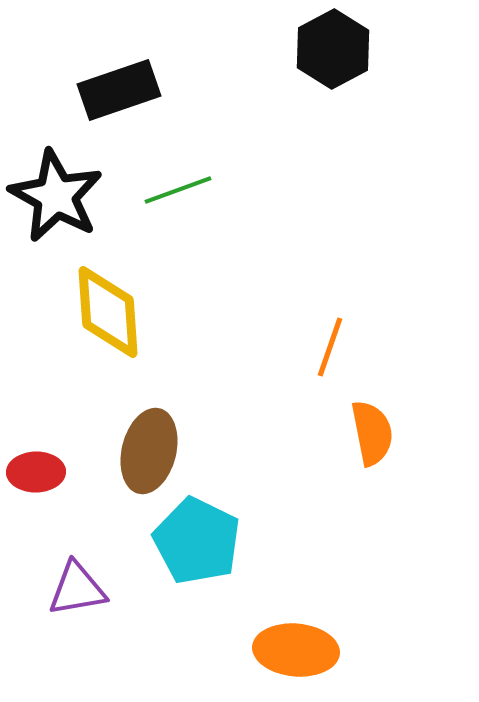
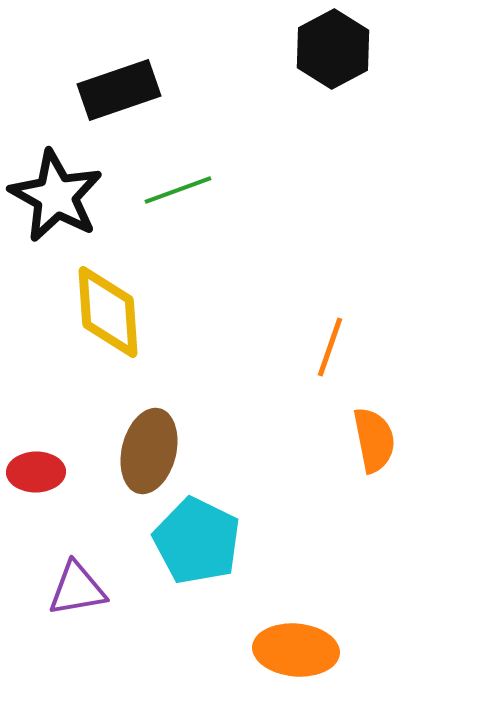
orange semicircle: moved 2 px right, 7 px down
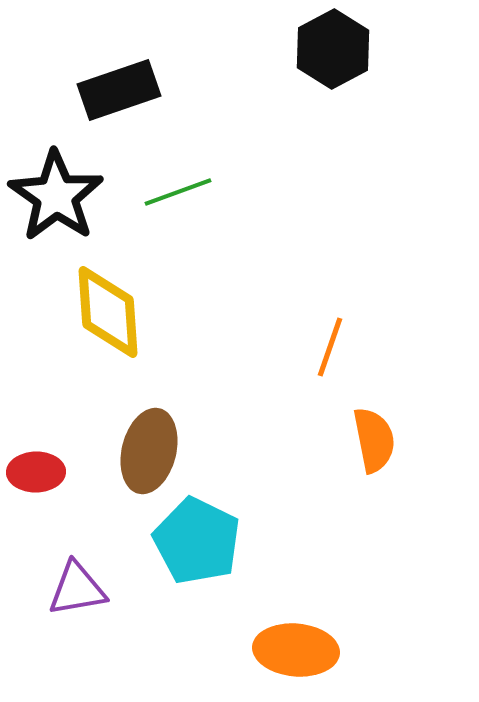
green line: moved 2 px down
black star: rotated 6 degrees clockwise
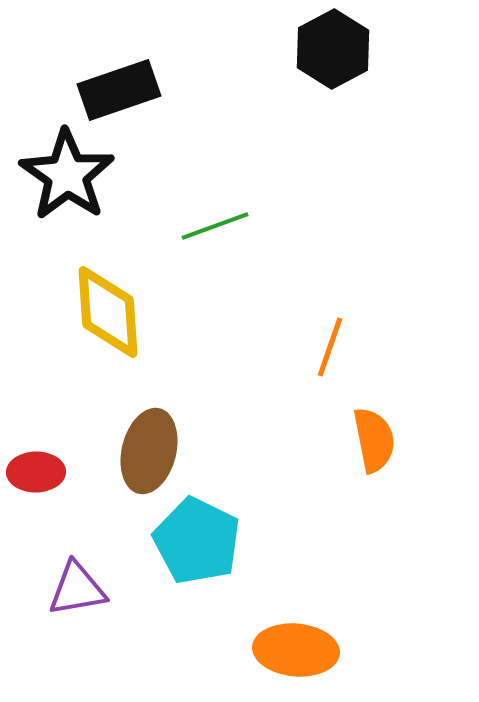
green line: moved 37 px right, 34 px down
black star: moved 11 px right, 21 px up
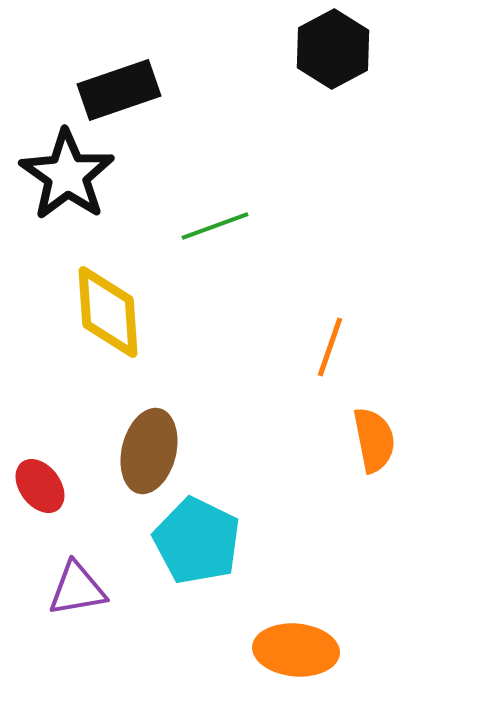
red ellipse: moved 4 px right, 14 px down; rotated 54 degrees clockwise
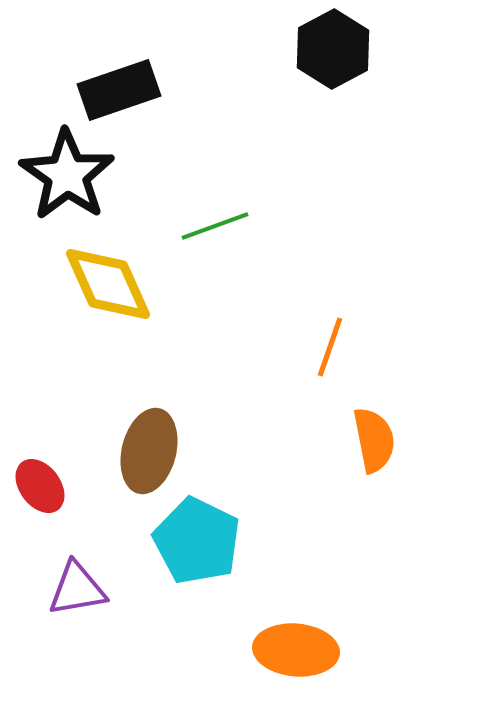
yellow diamond: moved 28 px up; rotated 20 degrees counterclockwise
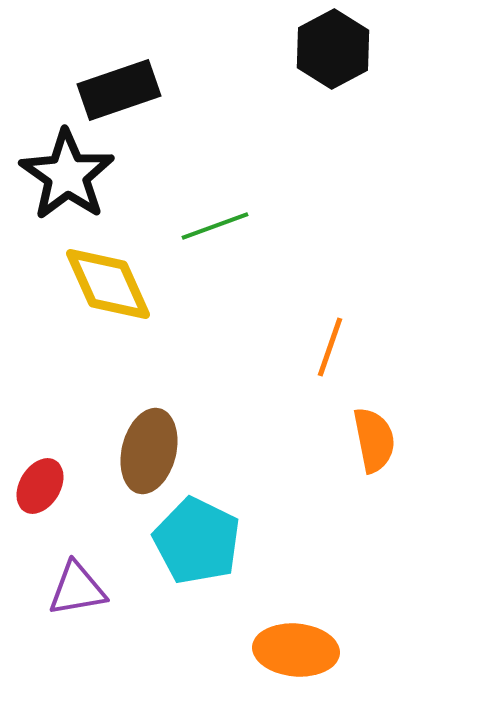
red ellipse: rotated 68 degrees clockwise
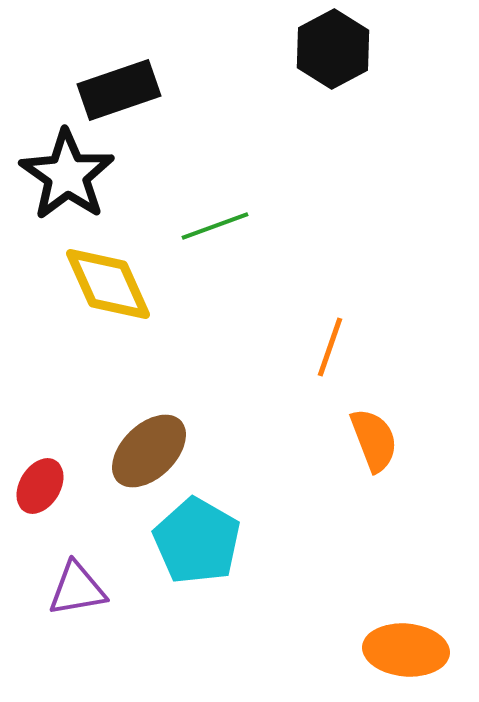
orange semicircle: rotated 10 degrees counterclockwise
brown ellipse: rotated 32 degrees clockwise
cyan pentagon: rotated 4 degrees clockwise
orange ellipse: moved 110 px right
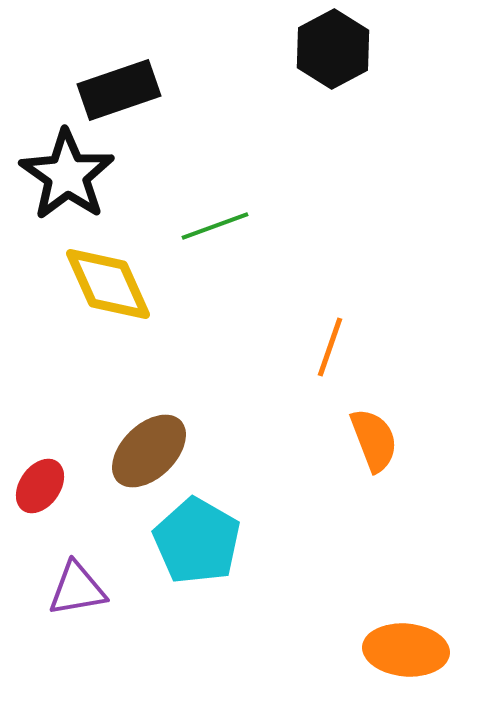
red ellipse: rotated 4 degrees clockwise
